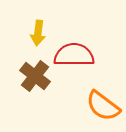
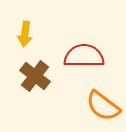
yellow arrow: moved 13 px left, 1 px down
red semicircle: moved 10 px right, 1 px down
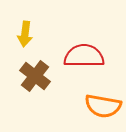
orange semicircle: rotated 27 degrees counterclockwise
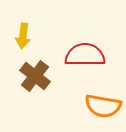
yellow arrow: moved 2 px left, 2 px down
red semicircle: moved 1 px right, 1 px up
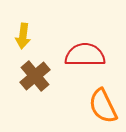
brown cross: rotated 12 degrees clockwise
orange semicircle: rotated 54 degrees clockwise
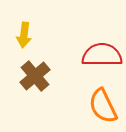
yellow arrow: moved 1 px right, 1 px up
red semicircle: moved 17 px right
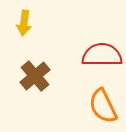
yellow arrow: moved 12 px up
